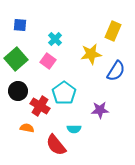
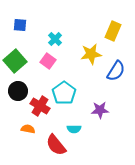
green square: moved 1 px left, 2 px down
orange semicircle: moved 1 px right, 1 px down
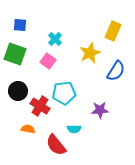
yellow star: moved 1 px left, 1 px up; rotated 15 degrees counterclockwise
green square: moved 7 px up; rotated 30 degrees counterclockwise
cyan pentagon: rotated 30 degrees clockwise
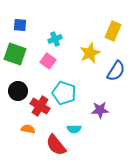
cyan cross: rotated 24 degrees clockwise
cyan pentagon: rotated 25 degrees clockwise
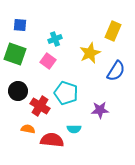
cyan pentagon: moved 2 px right
red semicircle: moved 4 px left, 5 px up; rotated 135 degrees clockwise
